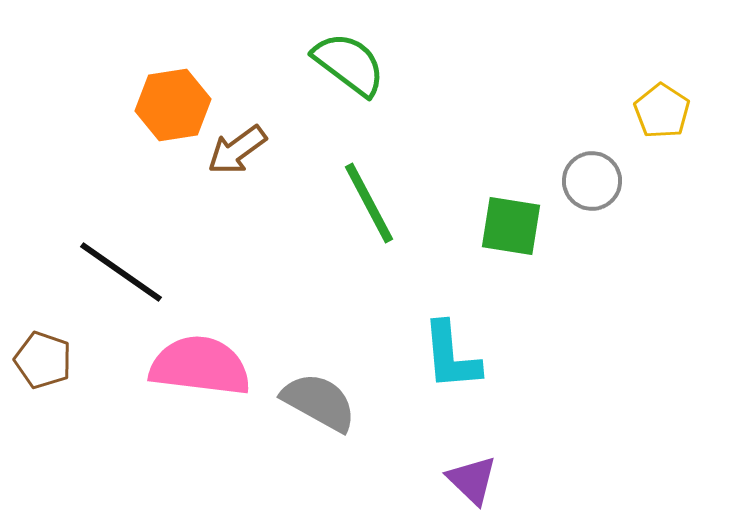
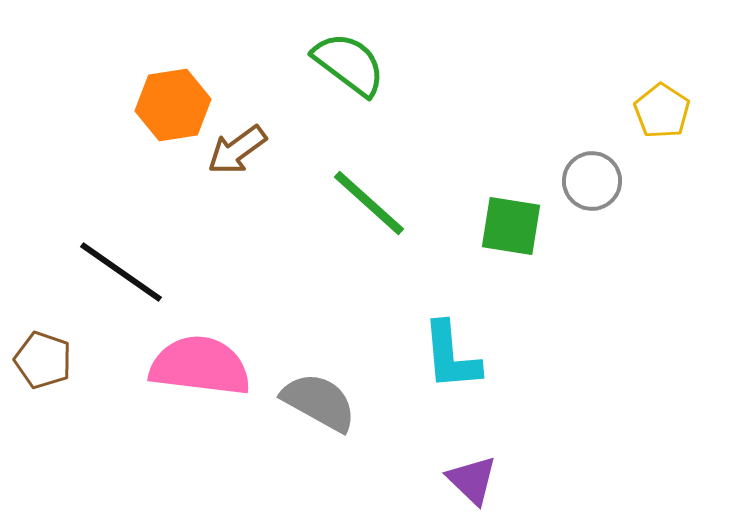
green line: rotated 20 degrees counterclockwise
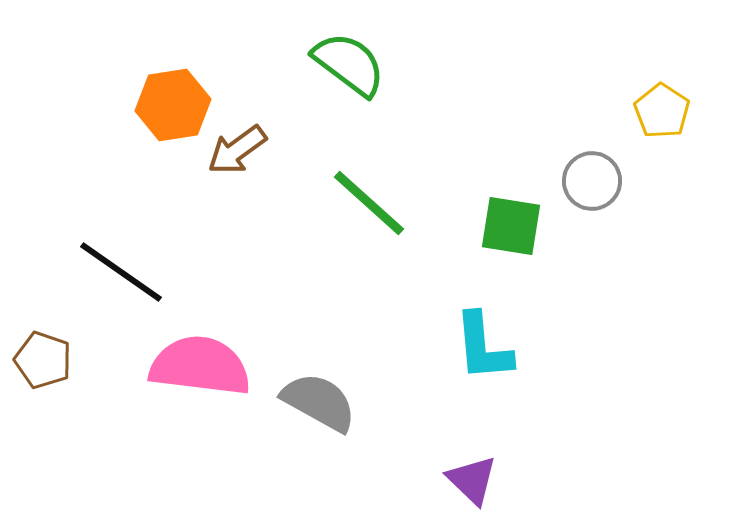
cyan L-shape: moved 32 px right, 9 px up
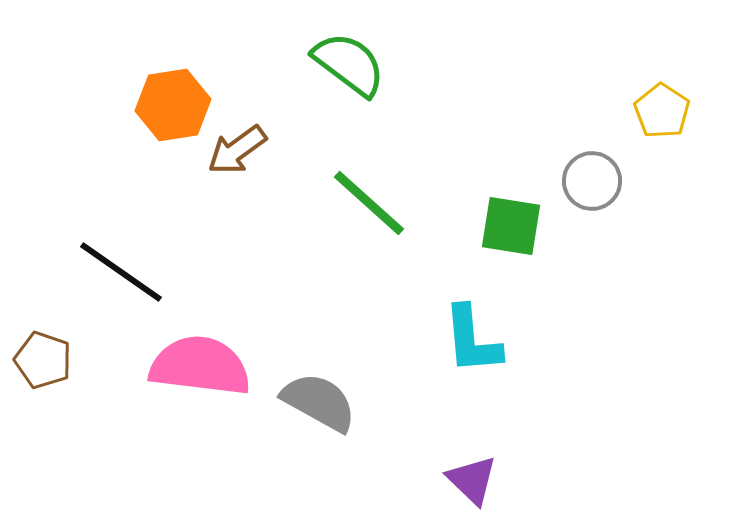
cyan L-shape: moved 11 px left, 7 px up
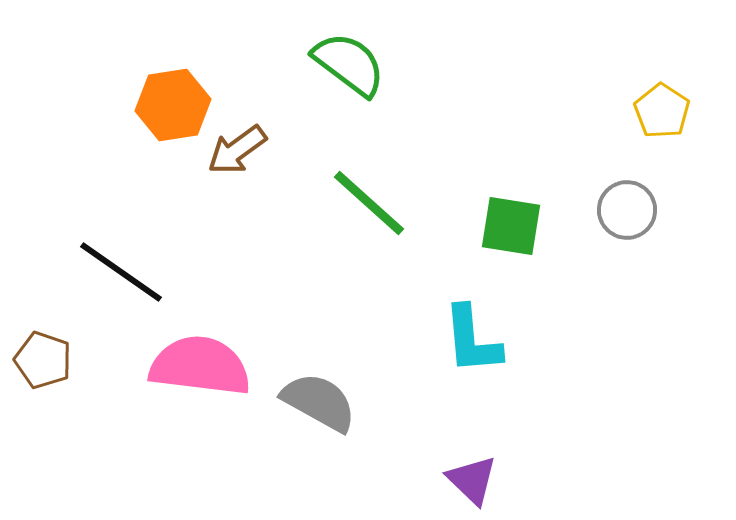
gray circle: moved 35 px right, 29 px down
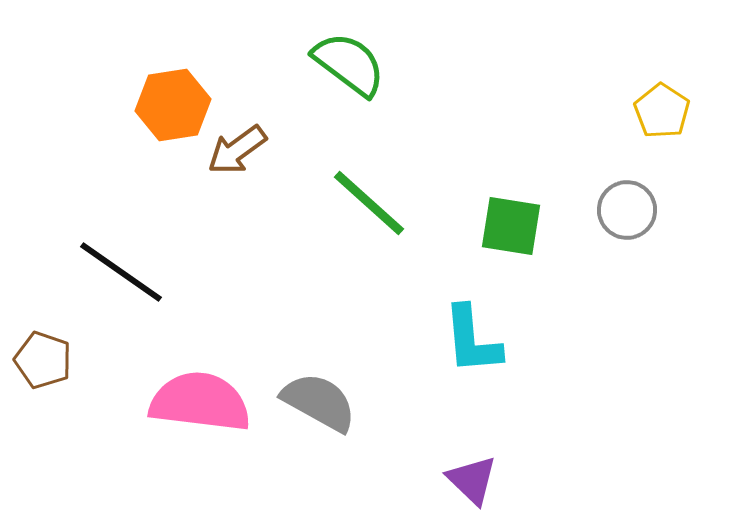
pink semicircle: moved 36 px down
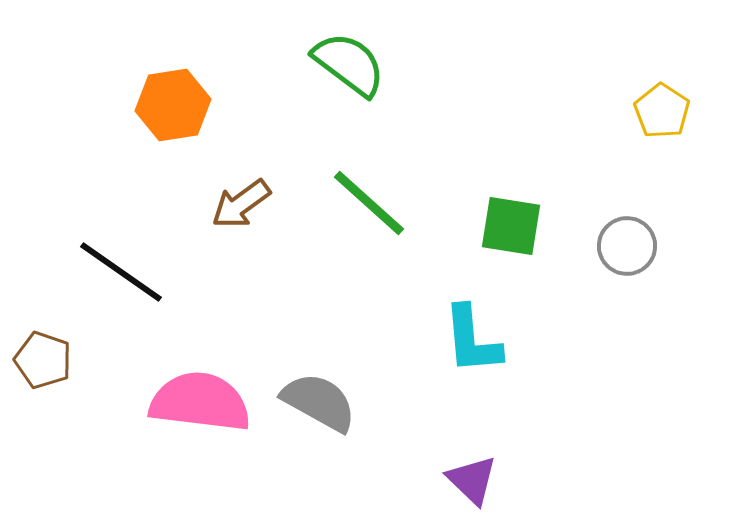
brown arrow: moved 4 px right, 54 px down
gray circle: moved 36 px down
